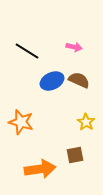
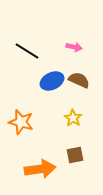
yellow star: moved 13 px left, 4 px up
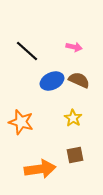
black line: rotated 10 degrees clockwise
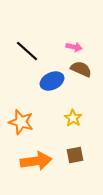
brown semicircle: moved 2 px right, 11 px up
orange arrow: moved 4 px left, 8 px up
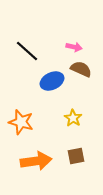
brown square: moved 1 px right, 1 px down
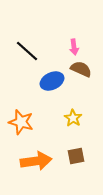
pink arrow: rotated 70 degrees clockwise
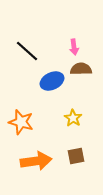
brown semicircle: rotated 25 degrees counterclockwise
